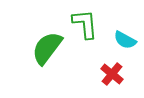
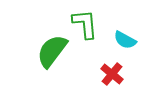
green semicircle: moved 5 px right, 3 px down
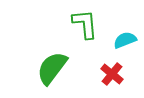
cyan semicircle: rotated 130 degrees clockwise
green semicircle: moved 17 px down
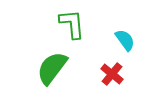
green L-shape: moved 13 px left
cyan semicircle: rotated 75 degrees clockwise
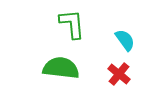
green semicircle: moved 9 px right; rotated 60 degrees clockwise
red cross: moved 7 px right
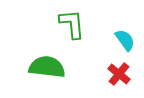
green semicircle: moved 14 px left, 1 px up
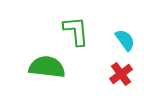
green L-shape: moved 4 px right, 7 px down
red cross: moved 2 px right; rotated 15 degrees clockwise
